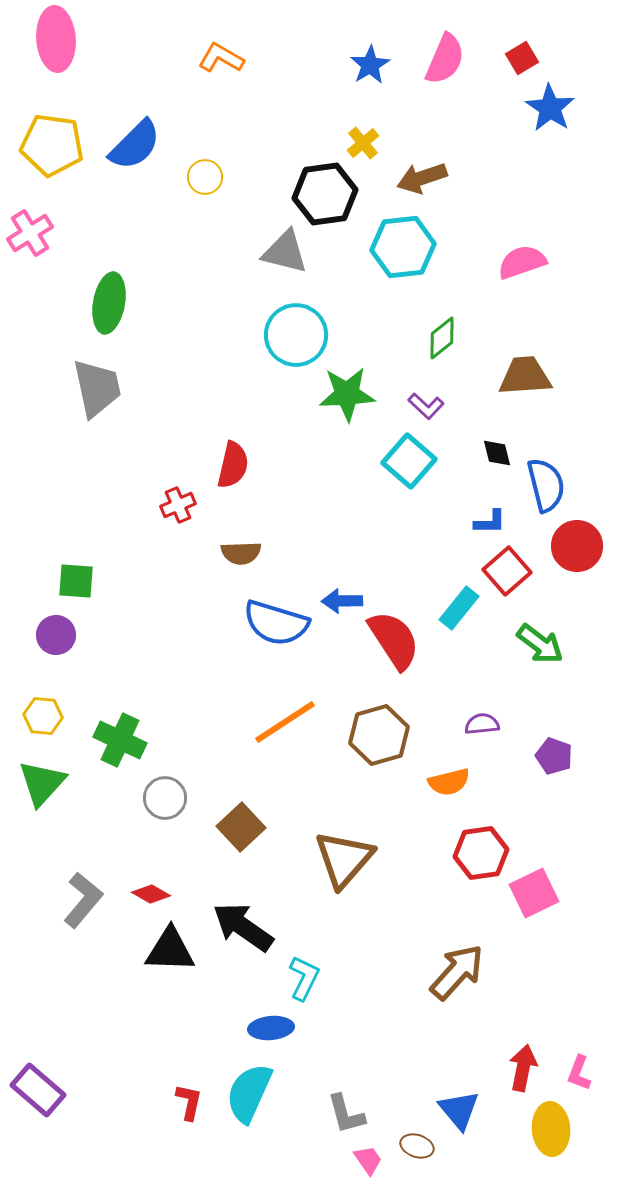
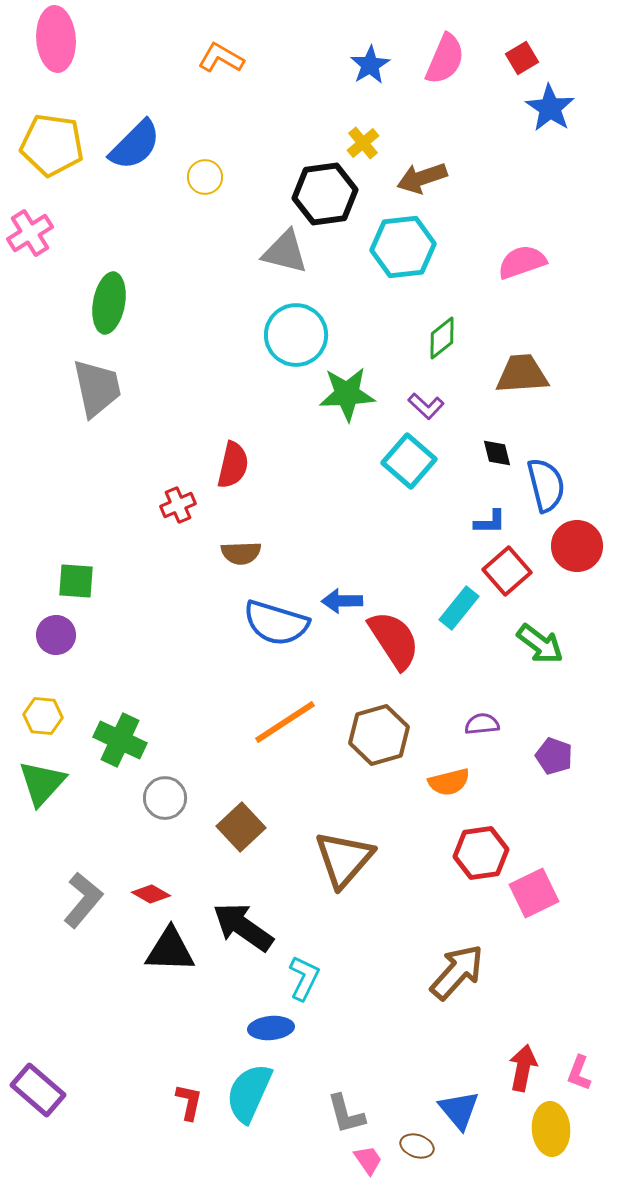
brown trapezoid at (525, 376): moved 3 px left, 2 px up
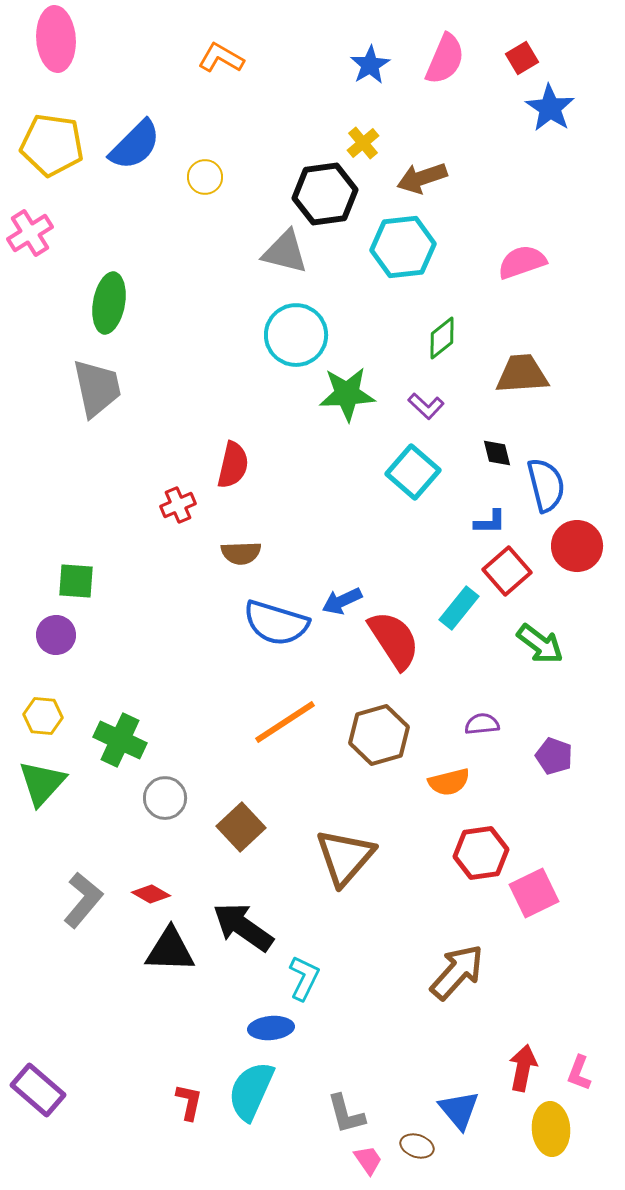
cyan square at (409, 461): moved 4 px right, 11 px down
blue arrow at (342, 601): rotated 24 degrees counterclockwise
brown triangle at (344, 859): moved 1 px right, 2 px up
cyan semicircle at (249, 1093): moved 2 px right, 2 px up
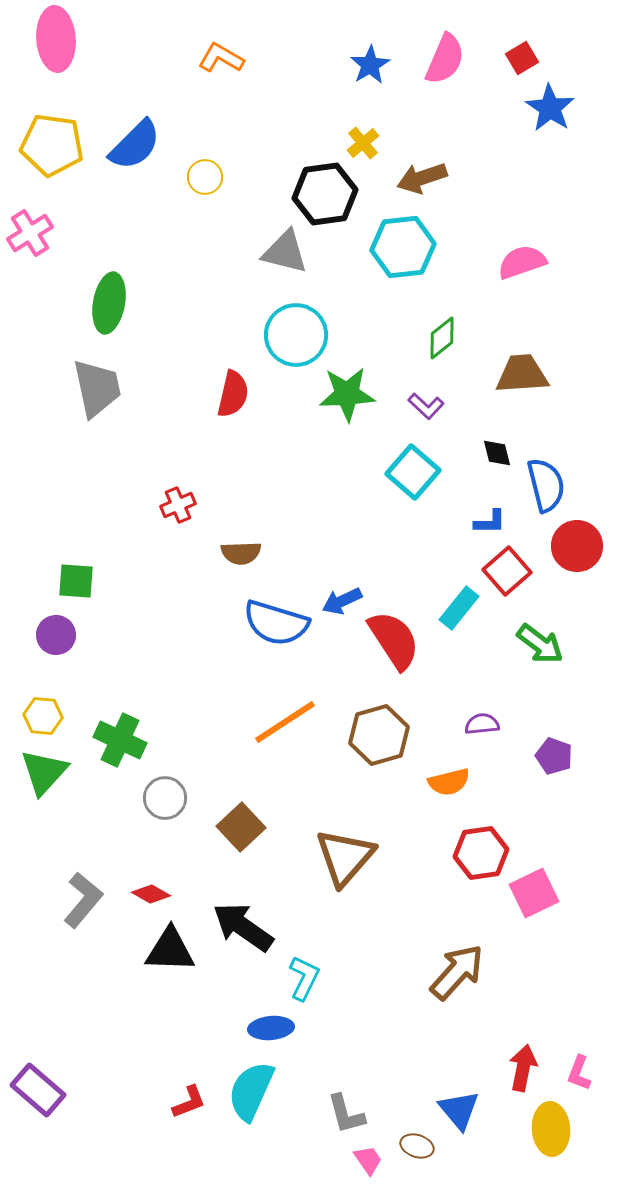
red semicircle at (233, 465): moved 71 px up
green triangle at (42, 783): moved 2 px right, 11 px up
red L-shape at (189, 1102): rotated 57 degrees clockwise
